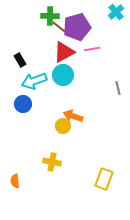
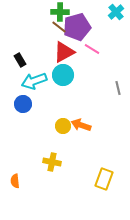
green cross: moved 10 px right, 4 px up
pink line: rotated 42 degrees clockwise
orange arrow: moved 8 px right, 9 px down
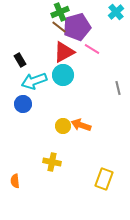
green cross: rotated 24 degrees counterclockwise
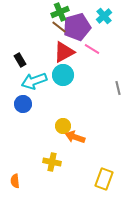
cyan cross: moved 12 px left, 4 px down
orange arrow: moved 6 px left, 12 px down
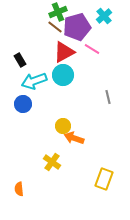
green cross: moved 2 px left
brown line: moved 4 px left
gray line: moved 10 px left, 9 px down
orange arrow: moved 1 px left, 1 px down
yellow cross: rotated 24 degrees clockwise
orange semicircle: moved 4 px right, 8 px down
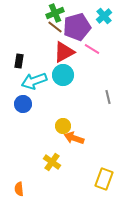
green cross: moved 3 px left, 1 px down
black rectangle: moved 1 px left, 1 px down; rotated 40 degrees clockwise
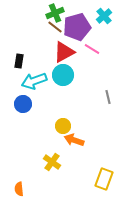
orange arrow: moved 2 px down
